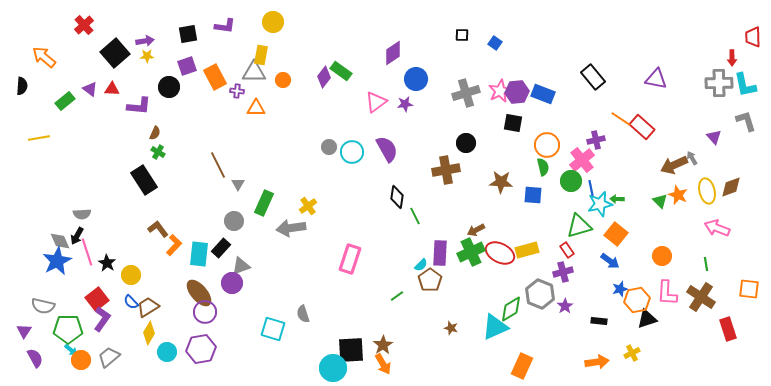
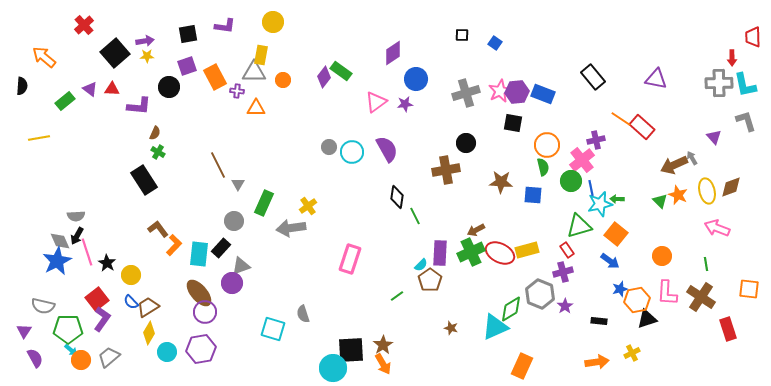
gray semicircle at (82, 214): moved 6 px left, 2 px down
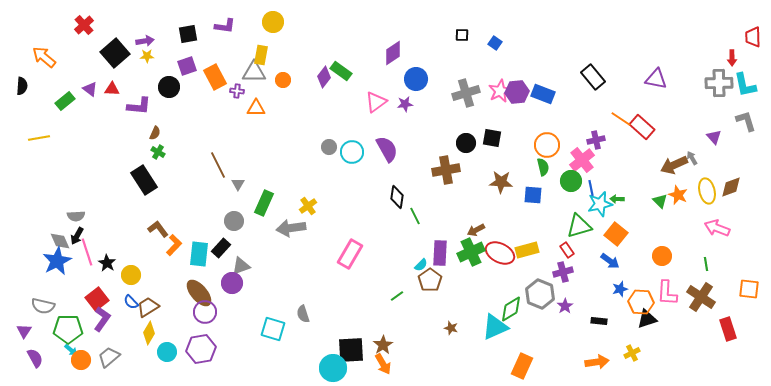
black square at (513, 123): moved 21 px left, 15 px down
pink rectangle at (350, 259): moved 5 px up; rotated 12 degrees clockwise
orange hexagon at (637, 300): moved 4 px right, 2 px down; rotated 15 degrees clockwise
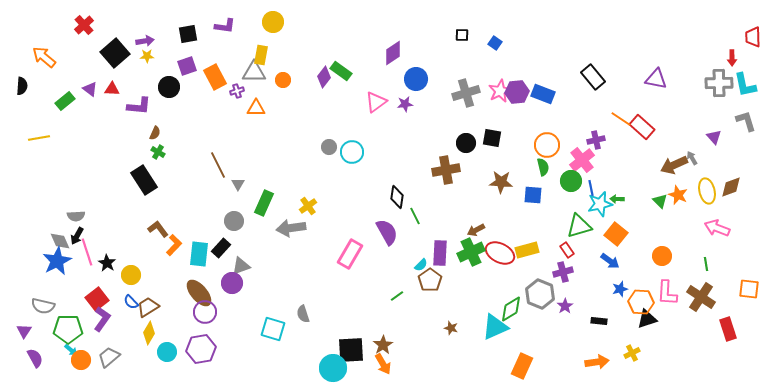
purple cross at (237, 91): rotated 24 degrees counterclockwise
purple semicircle at (387, 149): moved 83 px down
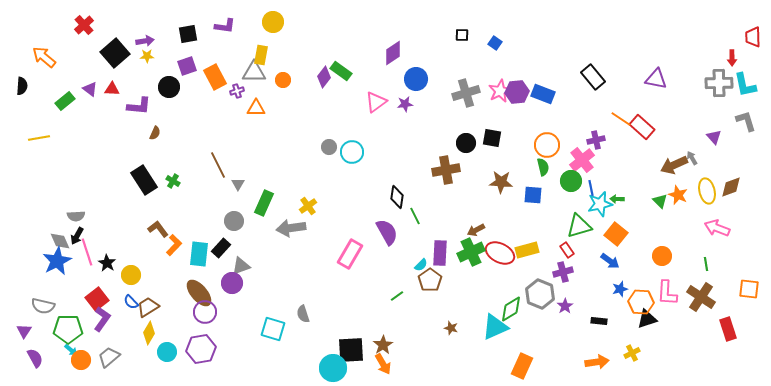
green cross at (158, 152): moved 15 px right, 29 px down
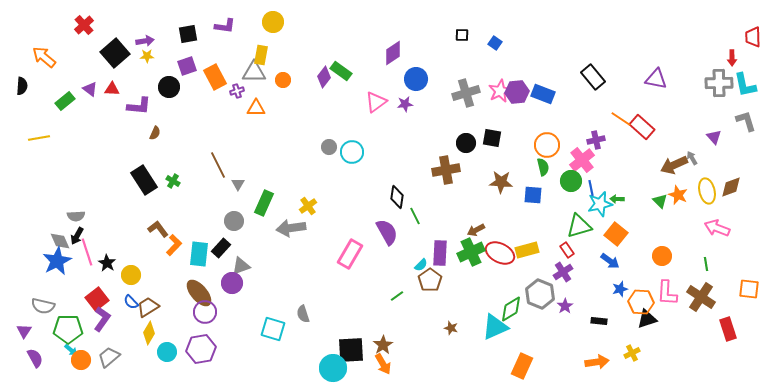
purple cross at (563, 272): rotated 18 degrees counterclockwise
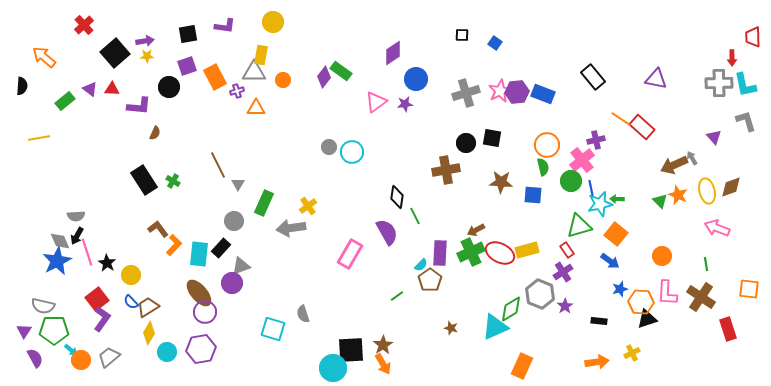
green pentagon at (68, 329): moved 14 px left, 1 px down
